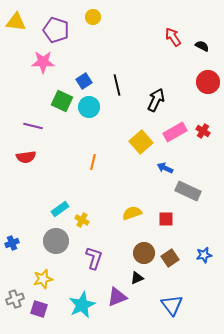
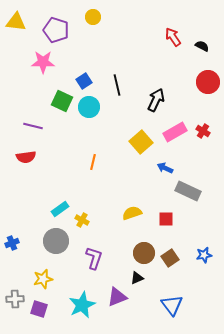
gray cross: rotated 18 degrees clockwise
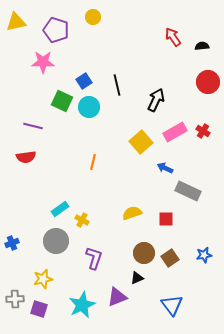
yellow triangle: rotated 20 degrees counterclockwise
black semicircle: rotated 32 degrees counterclockwise
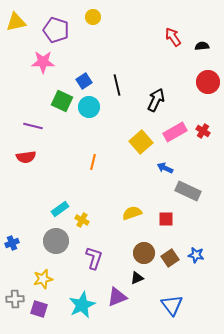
blue star: moved 8 px left; rotated 21 degrees clockwise
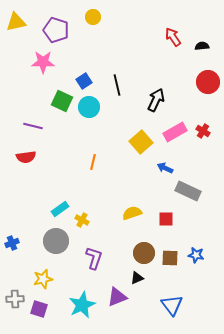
brown square: rotated 36 degrees clockwise
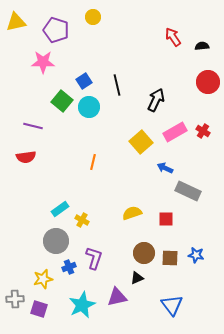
green square: rotated 15 degrees clockwise
blue cross: moved 57 px right, 24 px down
purple triangle: rotated 10 degrees clockwise
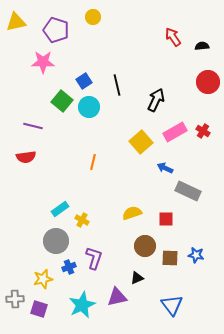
brown circle: moved 1 px right, 7 px up
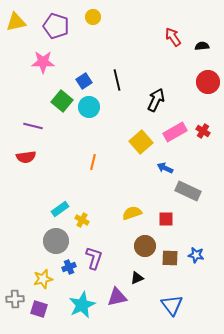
purple pentagon: moved 4 px up
black line: moved 5 px up
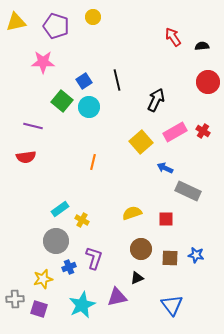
brown circle: moved 4 px left, 3 px down
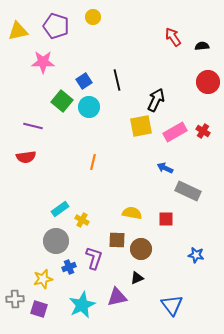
yellow triangle: moved 2 px right, 9 px down
yellow square: moved 16 px up; rotated 30 degrees clockwise
yellow semicircle: rotated 30 degrees clockwise
brown square: moved 53 px left, 18 px up
